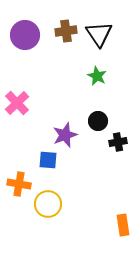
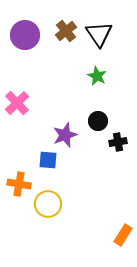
brown cross: rotated 30 degrees counterclockwise
orange rectangle: moved 10 px down; rotated 40 degrees clockwise
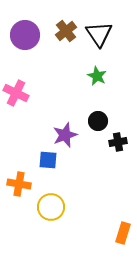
pink cross: moved 1 px left, 10 px up; rotated 20 degrees counterclockwise
yellow circle: moved 3 px right, 3 px down
orange rectangle: moved 2 px up; rotated 15 degrees counterclockwise
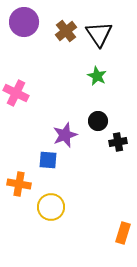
purple circle: moved 1 px left, 13 px up
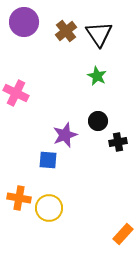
orange cross: moved 14 px down
yellow circle: moved 2 px left, 1 px down
orange rectangle: moved 1 px down; rotated 25 degrees clockwise
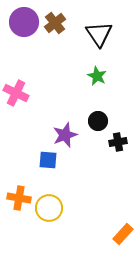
brown cross: moved 11 px left, 8 px up
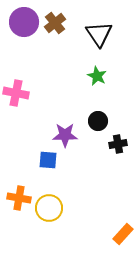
pink cross: rotated 15 degrees counterclockwise
purple star: rotated 20 degrees clockwise
black cross: moved 2 px down
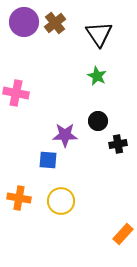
yellow circle: moved 12 px right, 7 px up
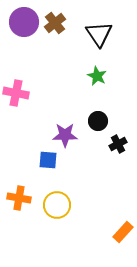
black cross: rotated 18 degrees counterclockwise
yellow circle: moved 4 px left, 4 px down
orange rectangle: moved 2 px up
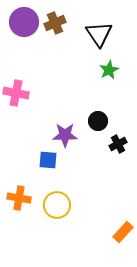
brown cross: rotated 15 degrees clockwise
green star: moved 12 px right, 6 px up; rotated 18 degrees clockwise
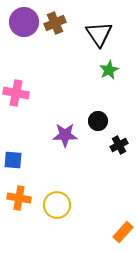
black cross: moved 1 px right, 1 px down
blue square: moved 35 px left
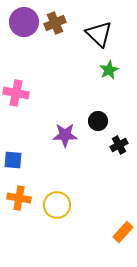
black triangle: rotated 12 degrees counterclockwise
